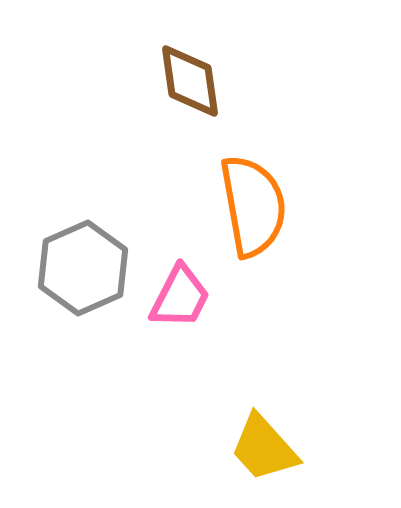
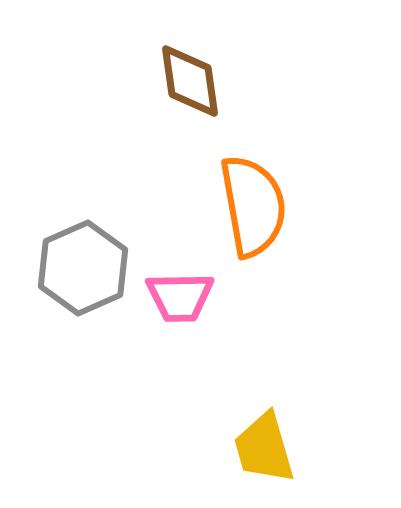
pink trapezoid: rotated 62 degrees clockwise
yellow trapezoid: rotated 26 degrees clockwise
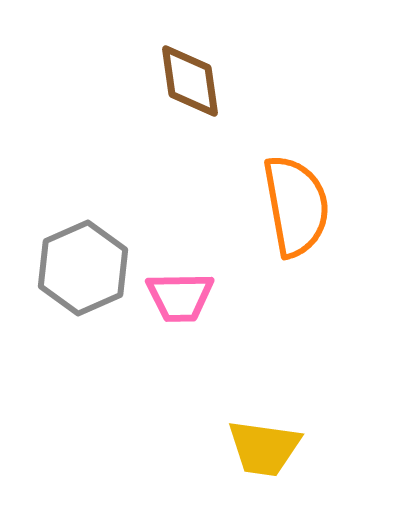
orange semicircle: moved 43 px right
yellow trapezoid: rotated 66 degrees counterclockwise
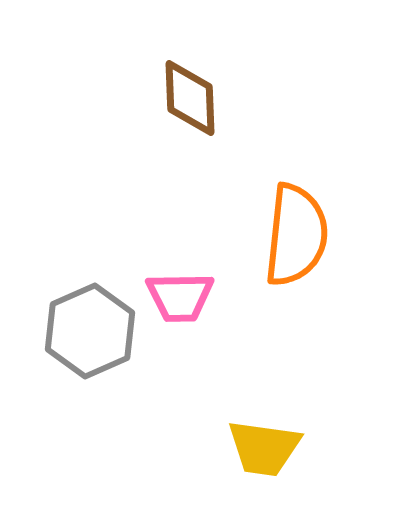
brown diamond: moved 17 px down; rotated 6 degrees clockwise
orange semicircle: moved 29 px down; rotated 16 degrees clockwise
gray hexagon: moved 7 px right, 63 px down
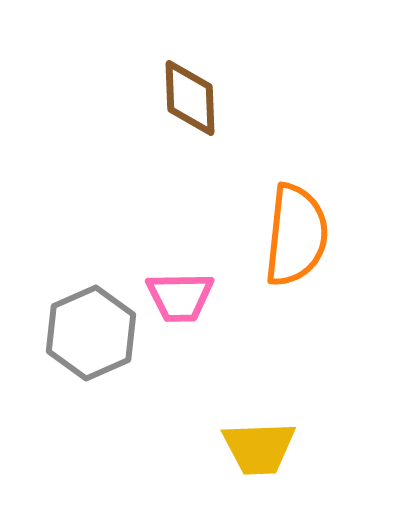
gray hexagon: moved 1 px right, 2 px down
yellow trapezoid: moved 5 px left; rotated 10 degrees counterclockwise
